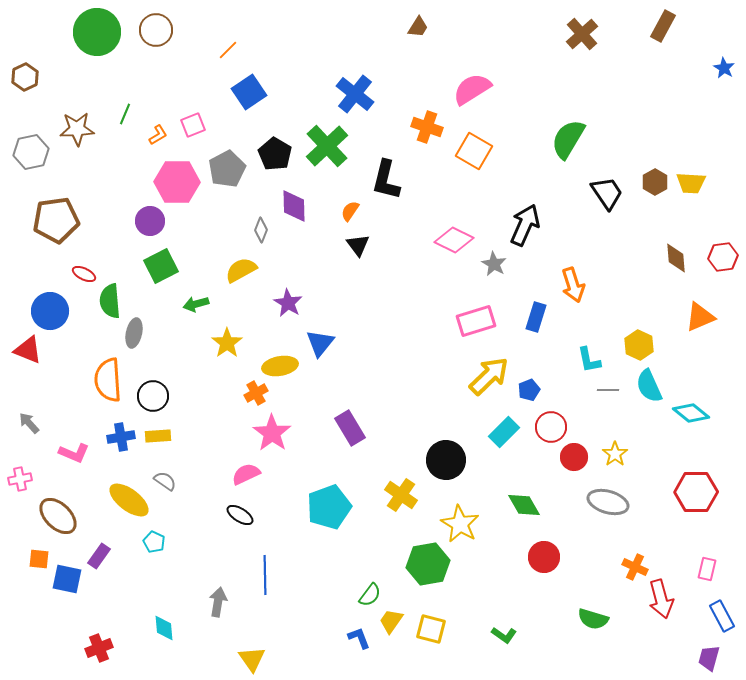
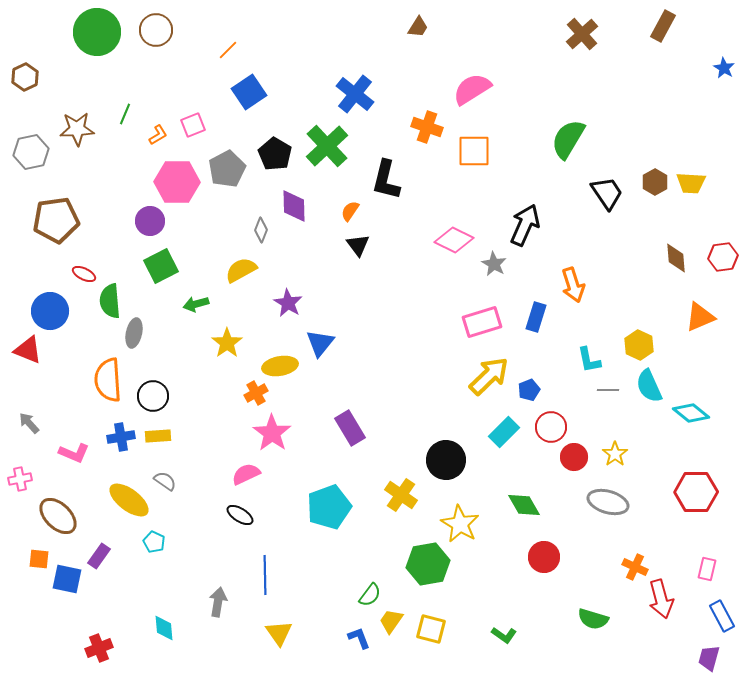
orange square at (474, 151): rotated 30 degrees counterclockwise
pink rectangle at (476, 321): moved 6 px right, 1 px down
yellow triangle at (252, 659): moved 27 px right, 26 px up
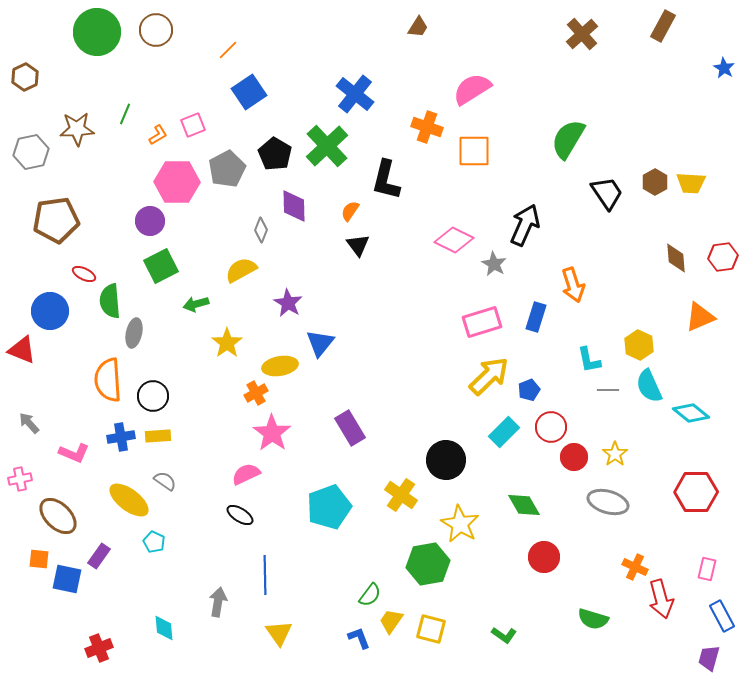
red triangle at (28, 350): moved 6 px left
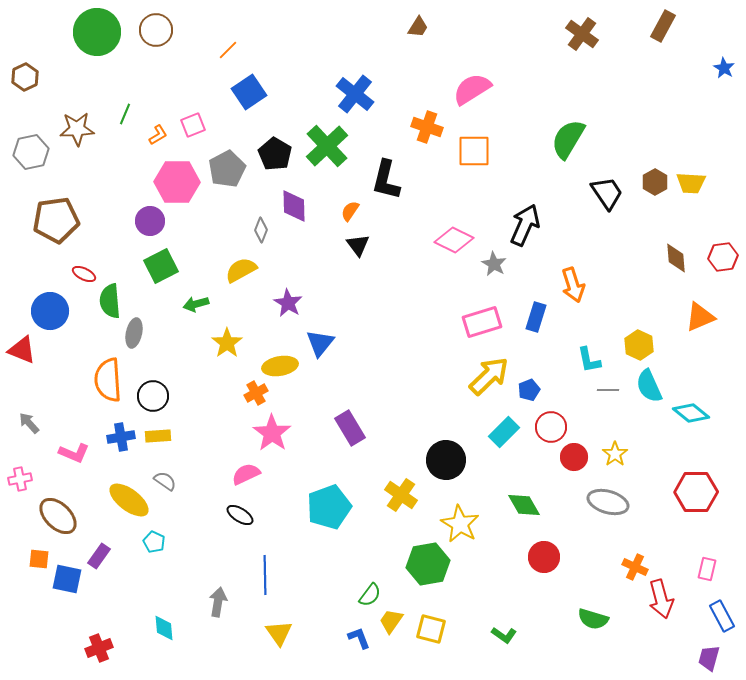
brown cross at (582, 34): rotated 12 degrees counterclockwise
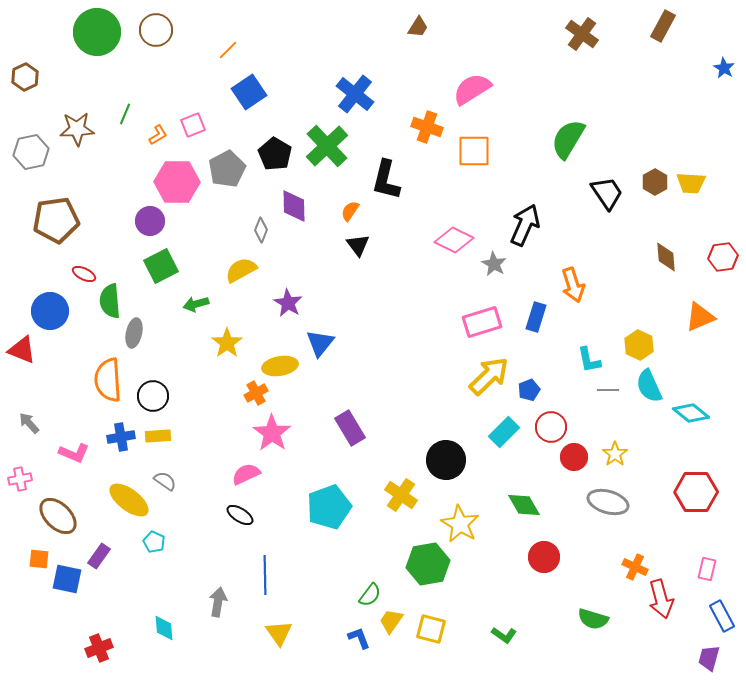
brown diamond at (676, 258): moved 10 px left, 1 px up
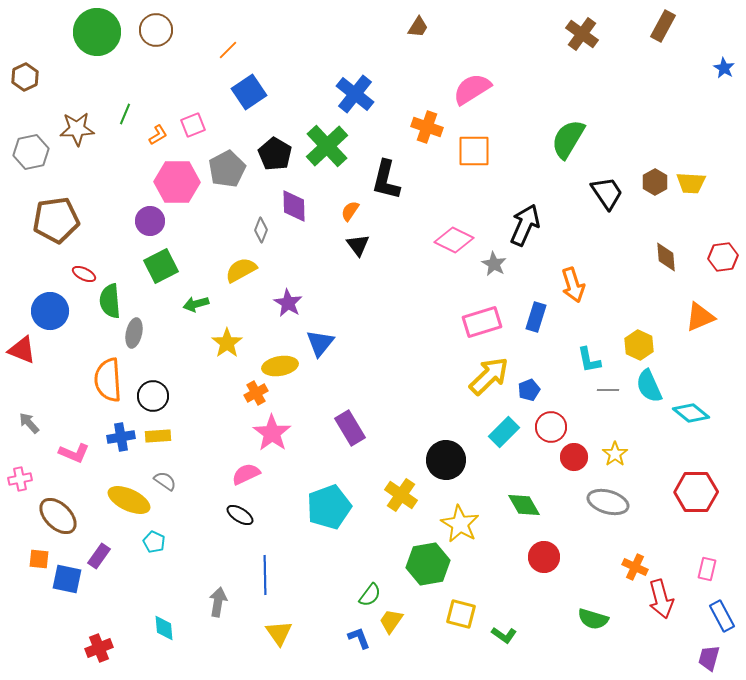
yellow ellipse at (129, 500): rotated 12 degrees counterclockwise
yellow square at (431, 629): moved 30 px right, 15 px up
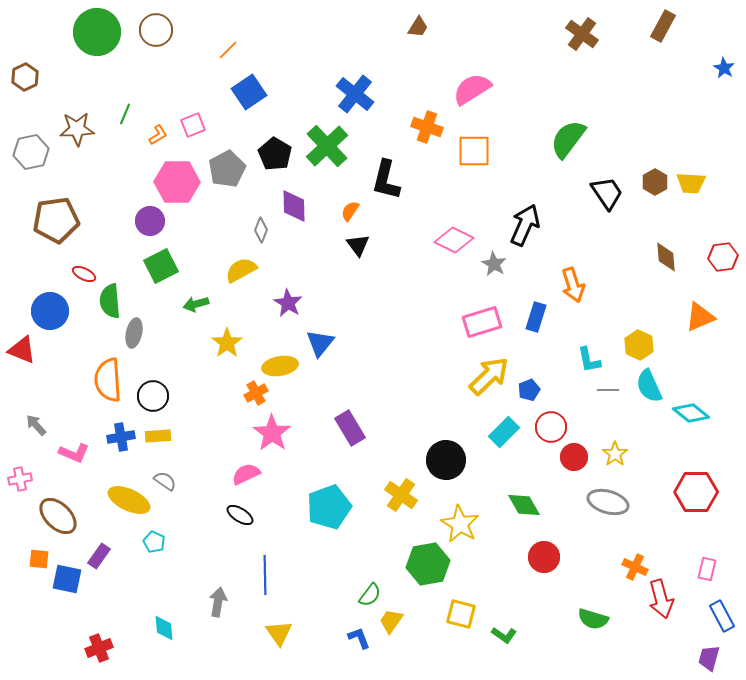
green semicircle at (568, 139): rotated 6 degrees clockwise
gray arrow at (29, 423): moved 7 px right, 2 px down
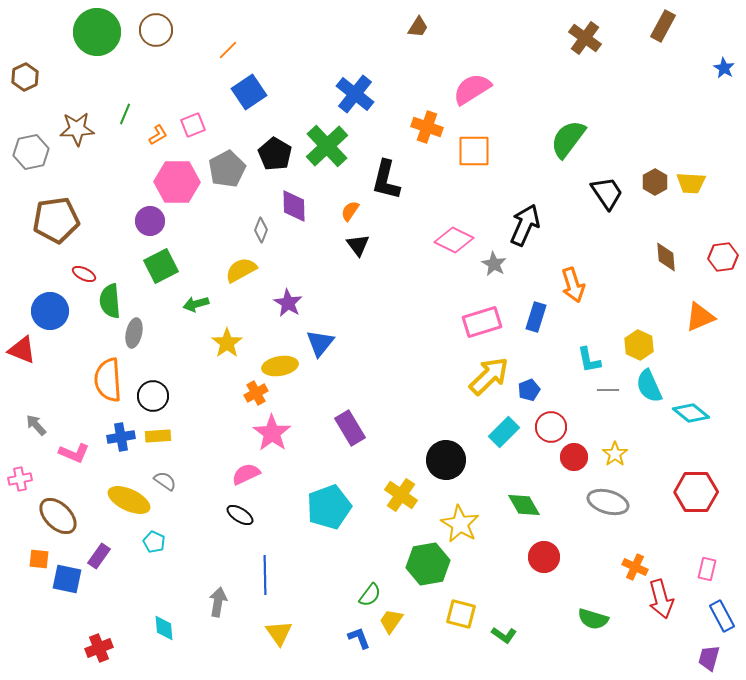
brown cross at (582, 34): moved 3 px right, 4 px down
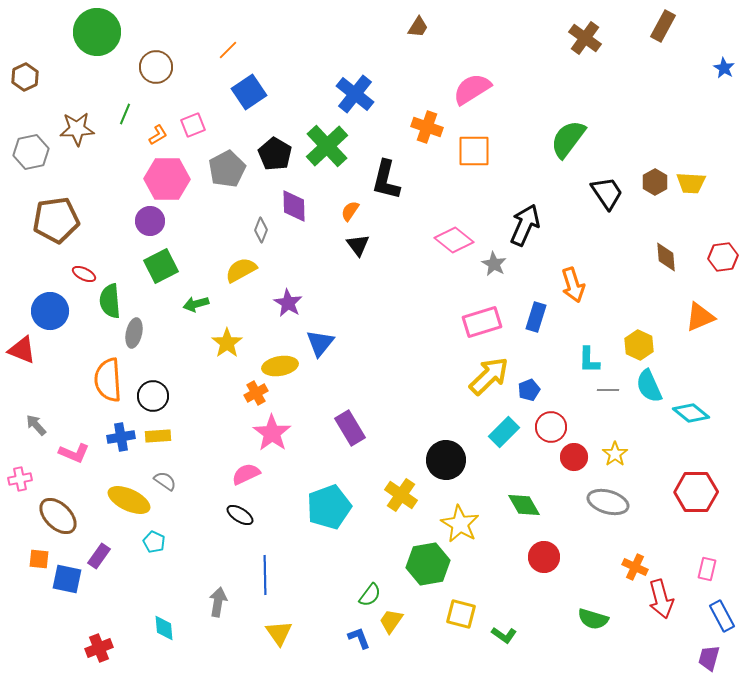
brown circle at (156, 30): moved 37 px down
pink hexagon at (177, 182): moved 10 px left, 3 px up
pink diamond at (454, 240): rotated 12 degrees clockwise
cyan L-shape at (589, 360): rotated 12 degrees clockwise
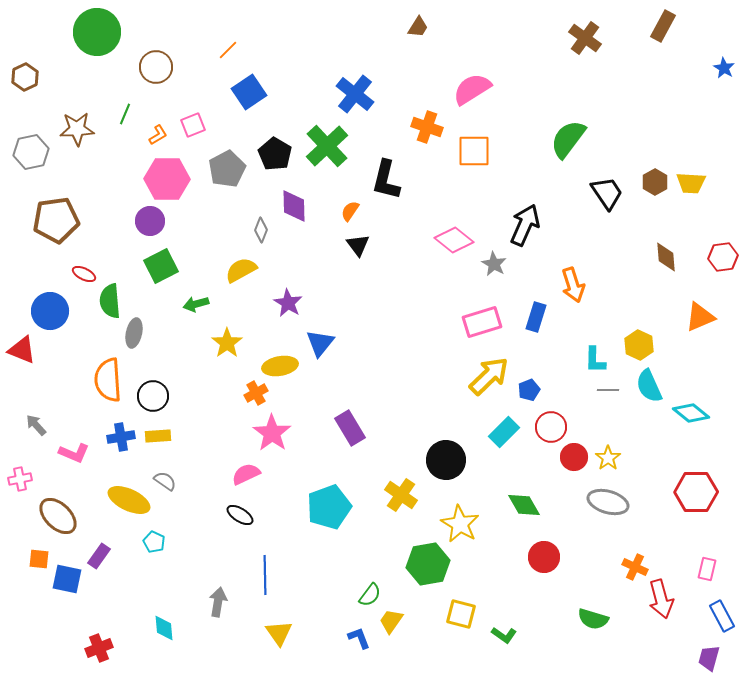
cyan L-shape at (589, 360): moved 6 px right
yellow star at (615, 454): moved 7 px left, 4 px down
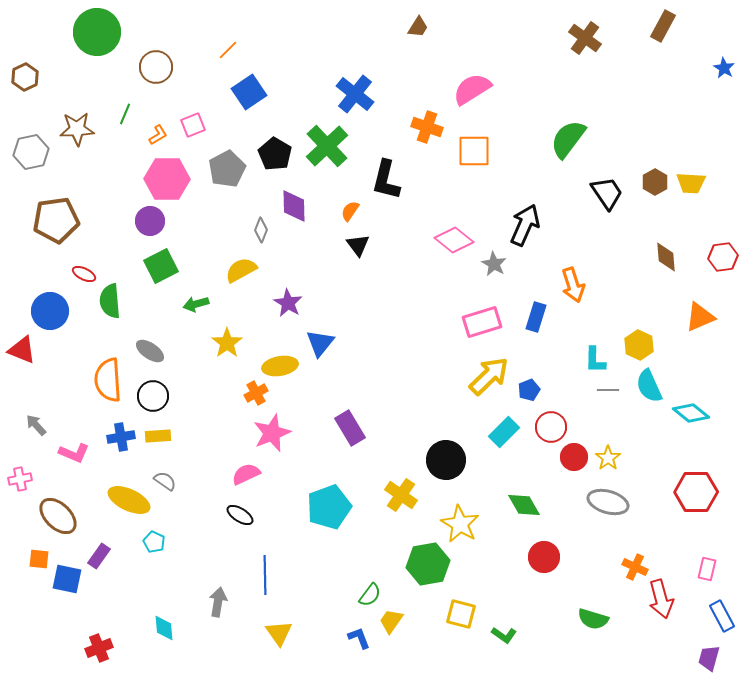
gray ellipse at (134, 333): moved 16 px right, 18 px down; rotated 68 degrees counterclockwise
pink star at (272, 433): rotated 15 degrees clockwise
